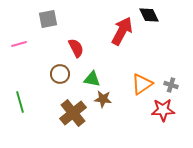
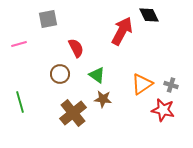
green triangle: moved 5 px right, 4 px up; rotated 24 degrees clockwise
red star: rotated 15 degrees clockwise
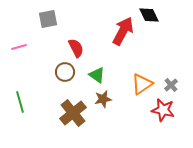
red arrow: moved 1 px right
pink line: moved 3 px down
brown circle: moved 5 px right, 2 px up
gray cross: rotated 32 degrees clockwise
brown star: rotated 18 degrees counterclockwise
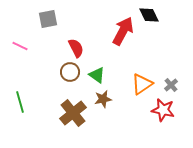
pink line: moved 1 px right, 1 px up; rotated 42 degrees clockwise
brown circle: moved 5 px right
